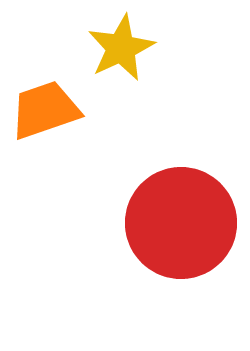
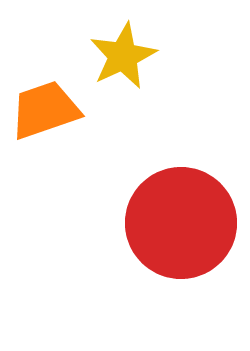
yellow star: moved 2 px right, 8 px down
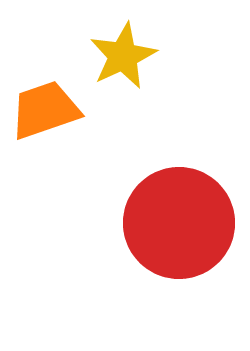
red circle: moved 2 px left
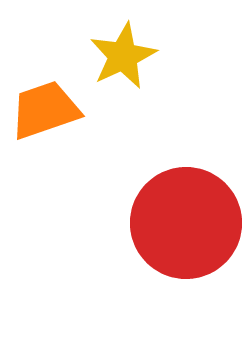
red circle: moved 7 px right
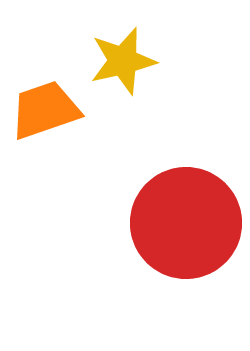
yellow star: moved 5 px down; rotated 12 degrees clockwise
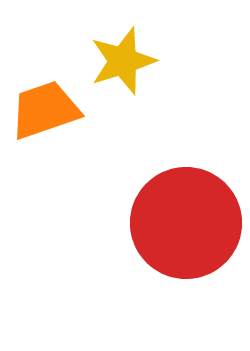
yellow star: rotated 4 degrees counterclockwise
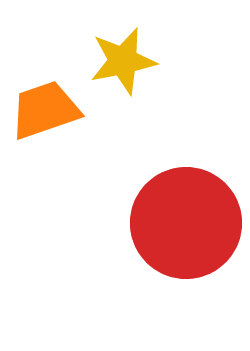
yellow star: rotated 6 degrees clockwise
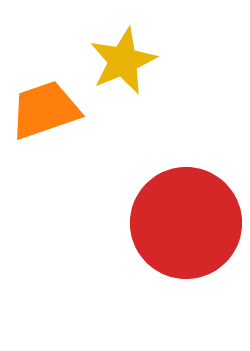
yellow star: rotated 12 degrees counterclockwise
